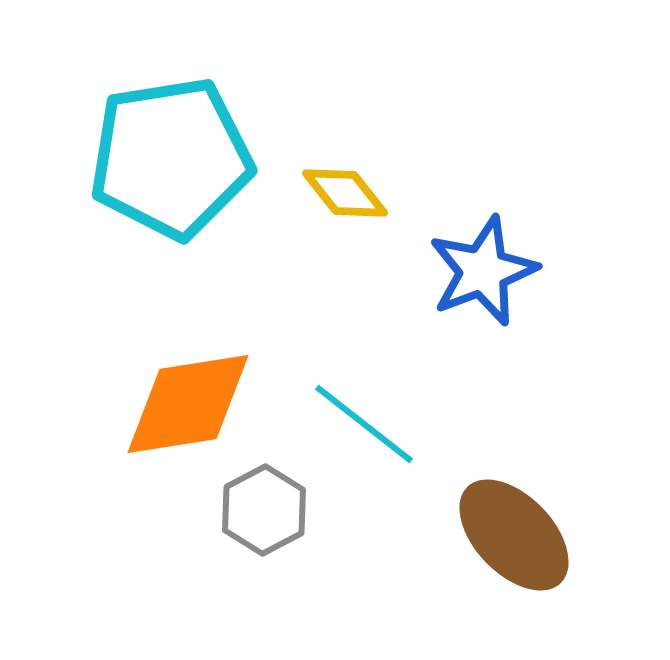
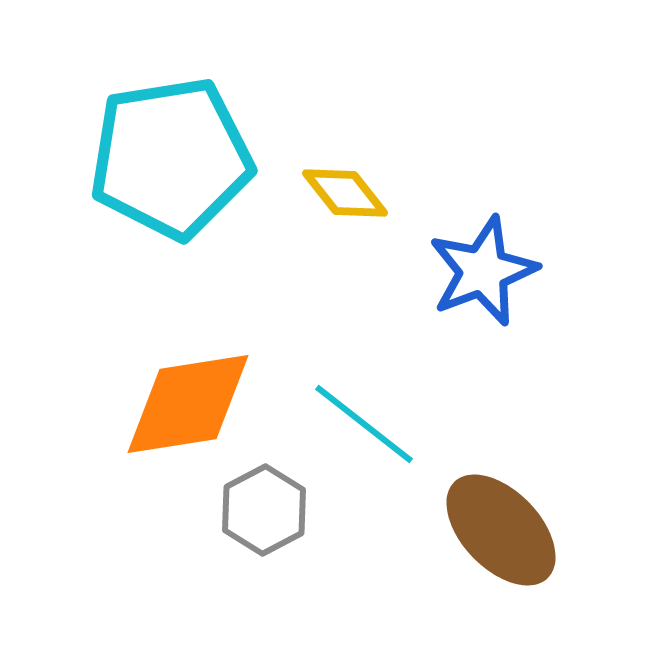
brown ellipse: moved 13 px left, 5 px up
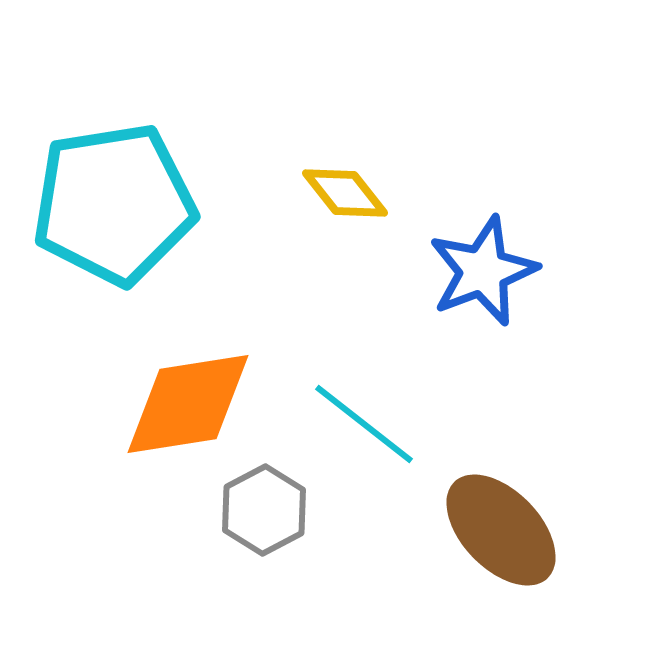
cyan pentagon: moved 57 px left, 46 px down
